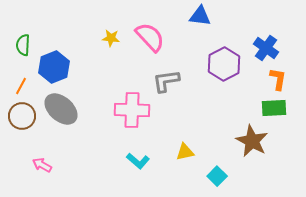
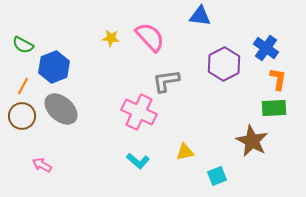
green semicircle: rotated 65 degrees counterclockwise
orange line: moved 2 px right
pink cross: moved 7 px right, 2 px down; rotated 24 degrees clockwise
cyan square: rotated 24 degrees clockwise
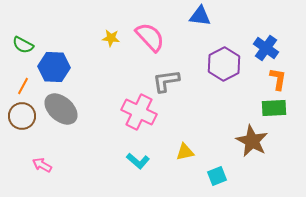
blue hexagon: rotated 24 degrees clockwise
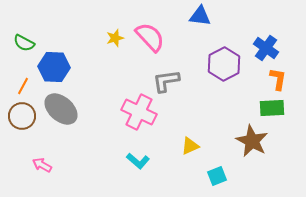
yellow star: moved 4 px right; rotated 24 degrees counterclockwise
green semicircle: moved 1 px right, 2 px up
green rectangle: moved 2 px left
yellow triangle: moved 5 px right, 6 px up; rotated 12 degrees counterclockwise
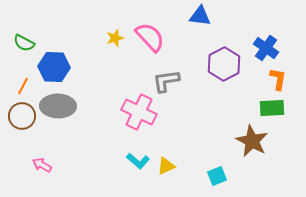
gray ellipse: moved 3 px left, 3 px up; rotated 40 degrees counterclockwise
yellow triangle: moved 24 px left, 20 px down
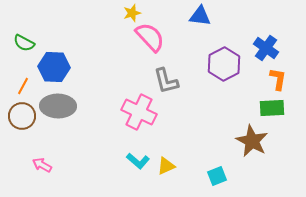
yellow star: moved 17 px right, 25 px up
gray L-shape: rotated 96 degrees counterclockwise
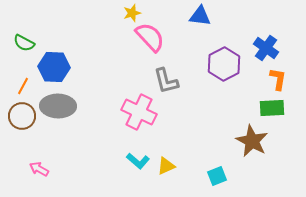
pink arrow: moved 3 px left, 4 px down
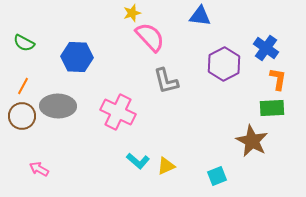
blue hexagon: moved 23 px right, 10 px up
pink cross: moved 21 px left
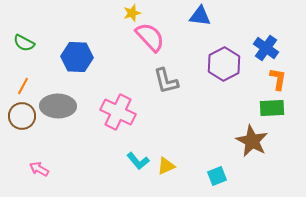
cyan L-shape: rotated 10 degrees clockwise
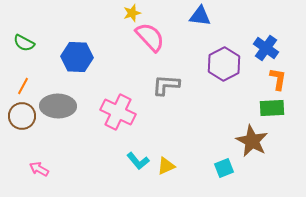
gray L-shape: moved 4 px down; rotated 108 degrees clockwise
cyan square: moved 7 px right, 8 px up
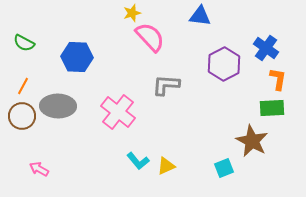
pink cross: rotated 12 degrees clockwise
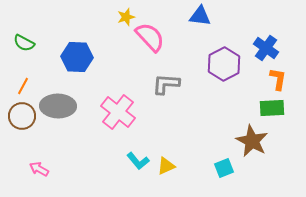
yellow star: moved 6 px left, 4 px down
gray L-shape: moved 1 px up
